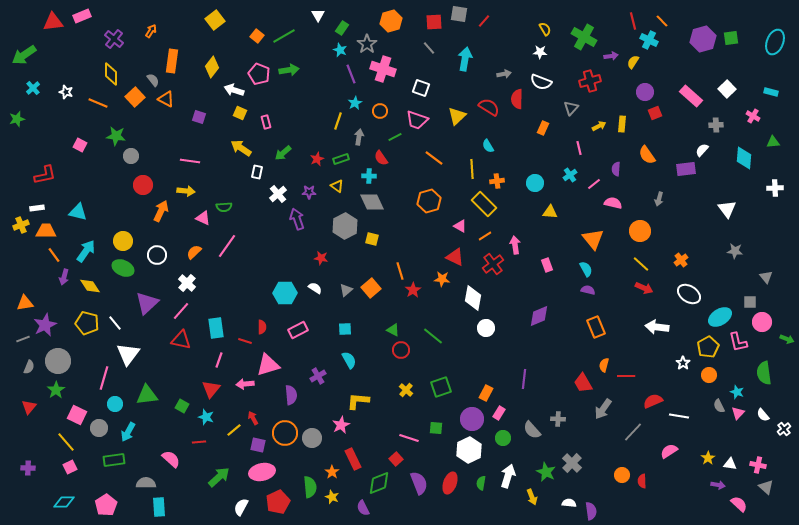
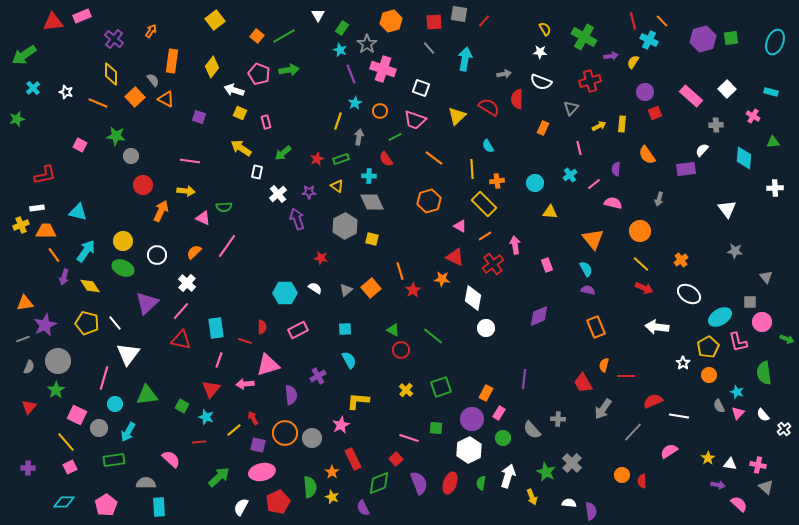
pink trapezoid at (417, 120): moved 2 px left
red semicircle at (381, 158): moved 5 px right, 1 px down
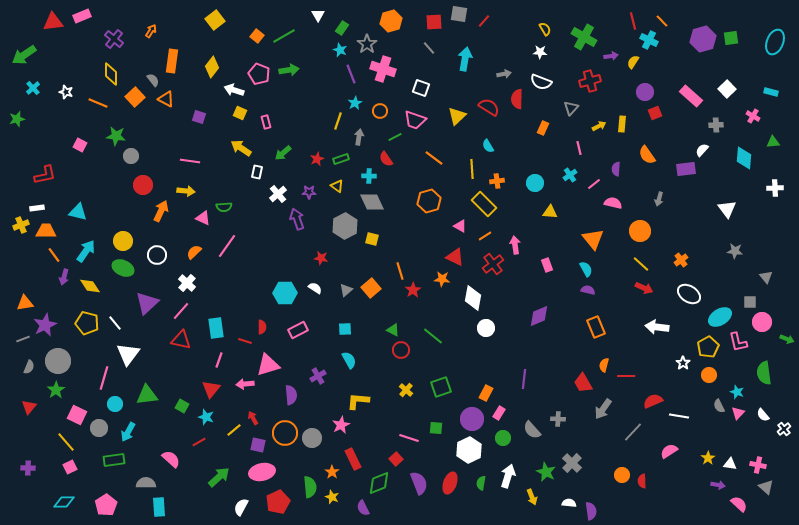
red line at (199, 442): rotated 24 degrees counterclockwise
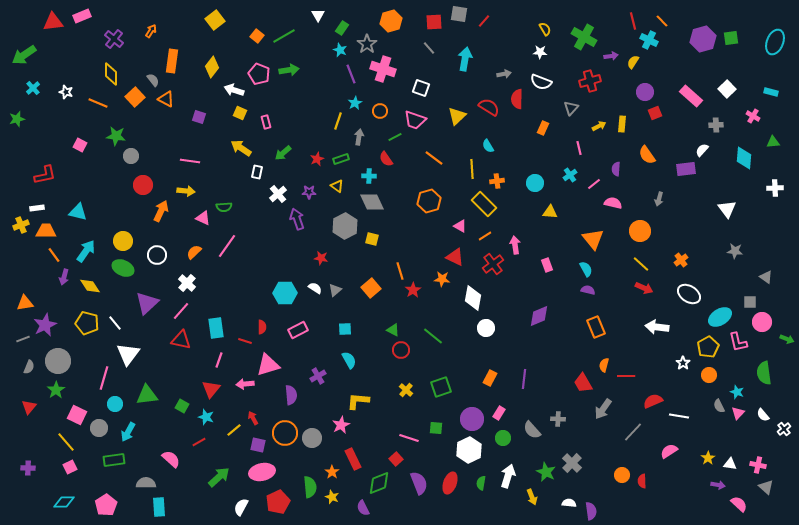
gray triangle at (766, 277): rotated 16 degrees counterclockwise
gray triangle at (346, 290): moved 11 px left
orange rectangle at (486, 393): moved 4 px right, 15 px up
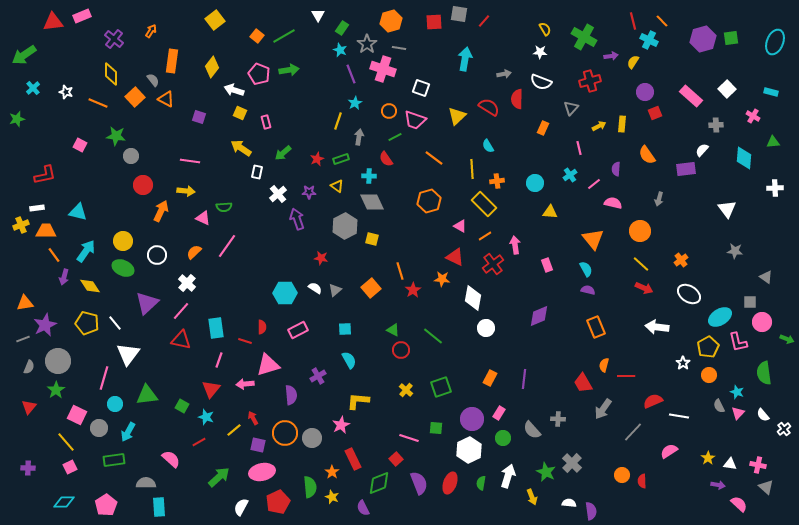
gray line at (429, 48): moved 30 px left; rotated 40 degrees counterclockwise
orange circle at (380, 111): moved 9 px right
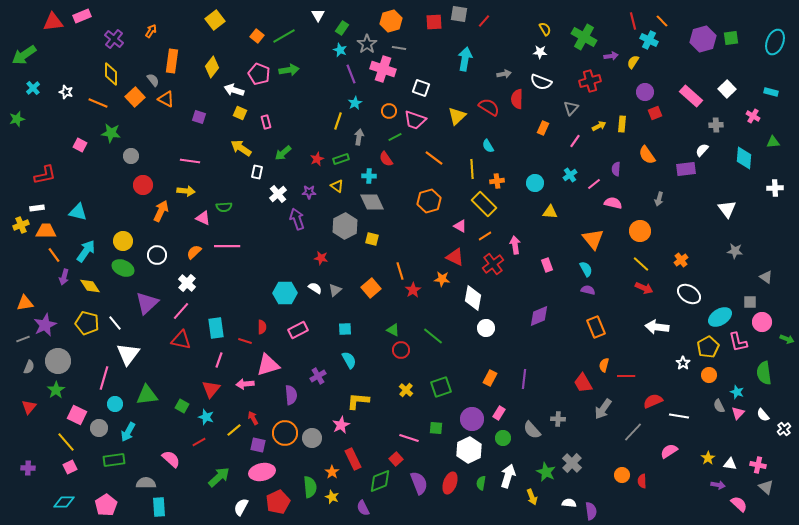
green star at (116, 136): moved 5 px left, 3 px up
pink line at (579, 148): moved 4 px left, 7 px up; rotated 48 degrees clockwise
pink line at (227, 246): rotated 55 degrees clockwise
green diamond at (379, 483): moved 1 px right, 2 px up
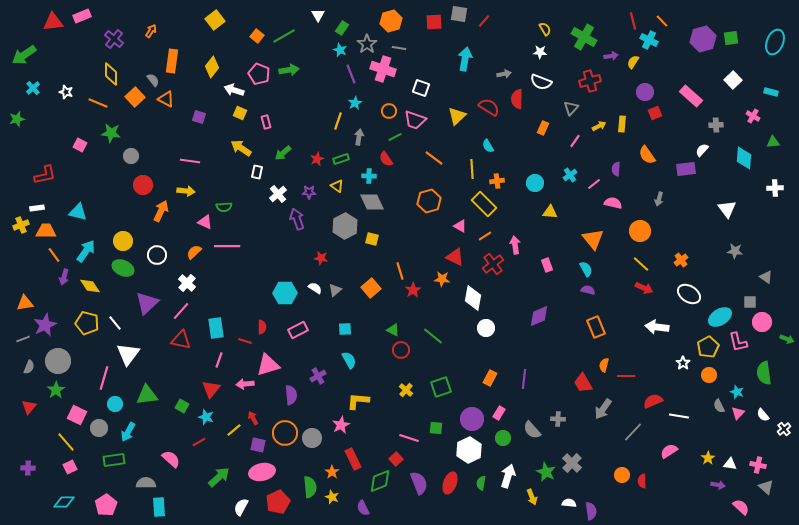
white square at (727, 89): moved 6 px right, 9 px up
pink triangle at (203, 218): moved 2 px right, 4 px down
pink semicircle at (739, 504): moved 2 px right, 3 px down
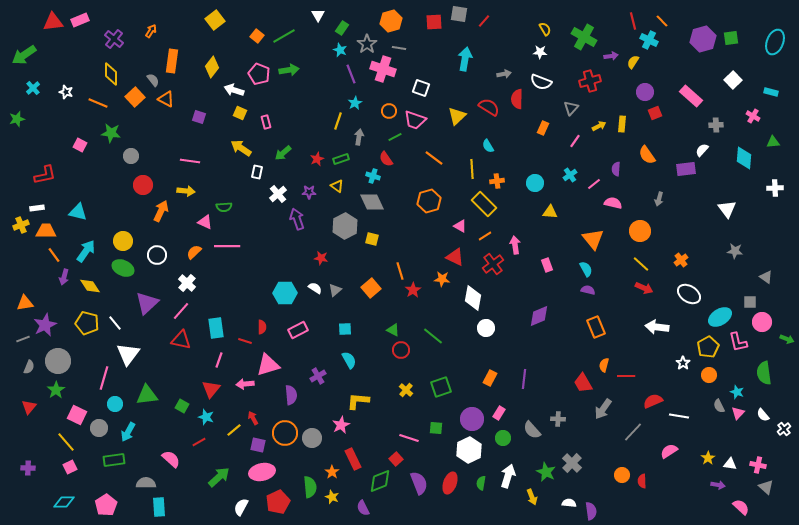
pink rectangle at (82, 16): moved 2 px left, 4 px down
cyan cross at (369, 176): moved 4 px right; rotated 16 degrees clockwise
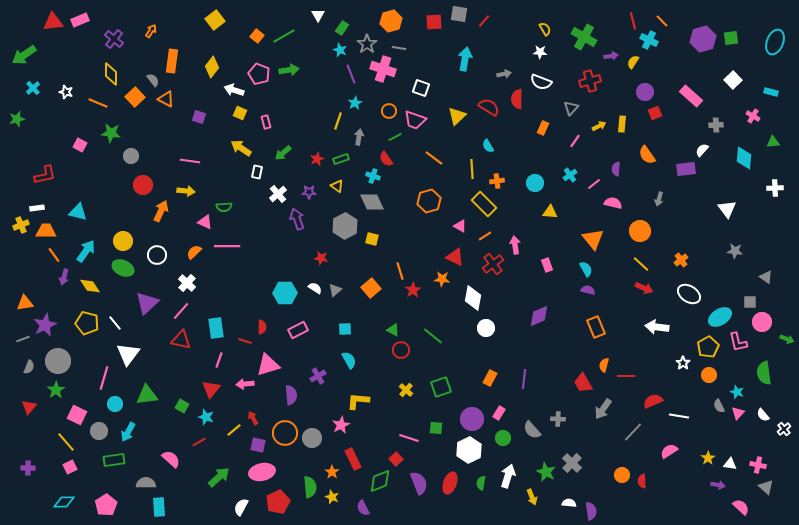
gray circle at (99, 428): moved 3 px down
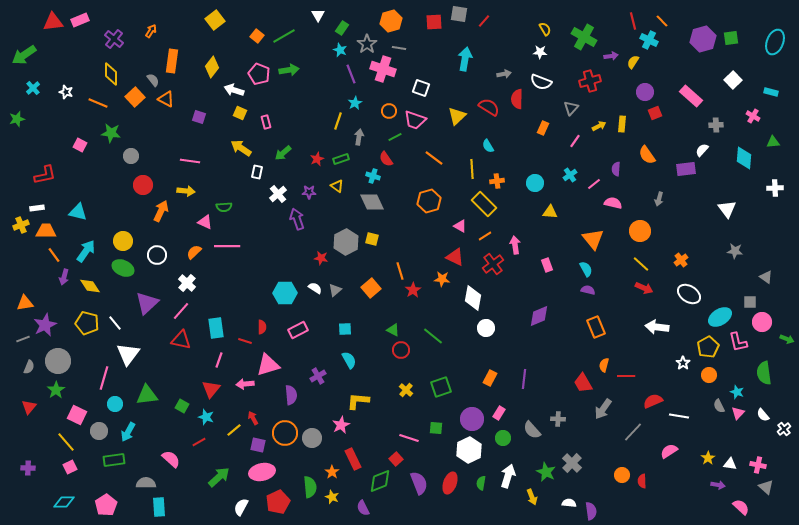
gray hexagon at (345, 226): moved 1 px right, 16 px down
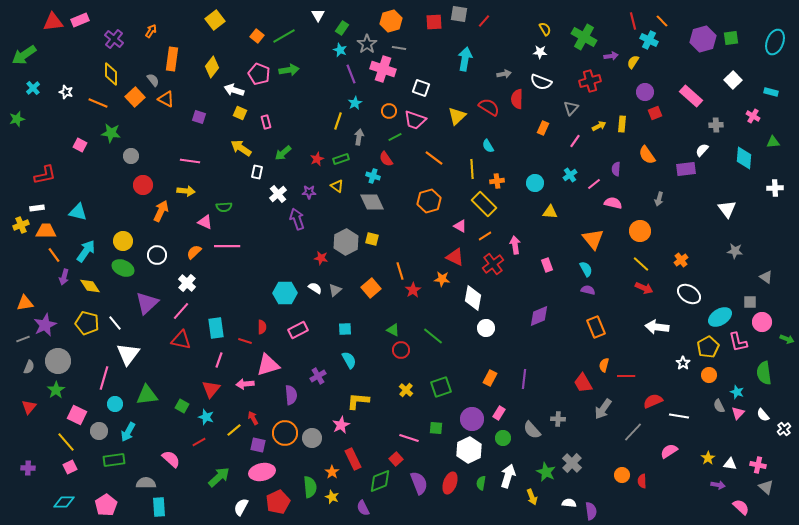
orange rectangle at (172, 61): moved 2 px up
